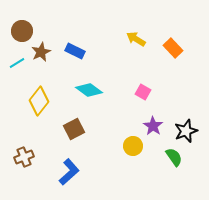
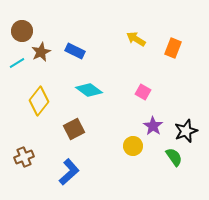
orange rectangle: rotated 66 degrees clockwise
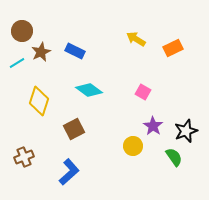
orange rectangle: rotated 42 degrees clockwise
yellow diamond: rotated 20 degrees counterclockwise
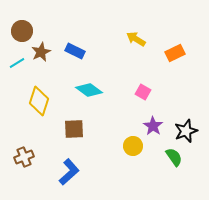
orange rectangle: moved 2 px right, 5 px down
brown square: rotated 25 degrees clockwise
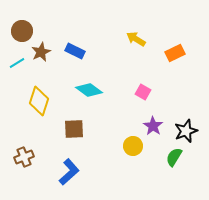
green semicircle: rotated 114 degrees counterclockwise
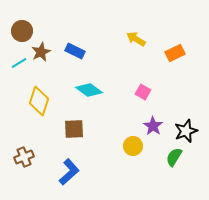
cyan line: moved 2 px right
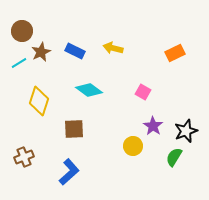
yellow arrow: moved 23 px left, 9 px down; rotated 18 degrees counterclockwise
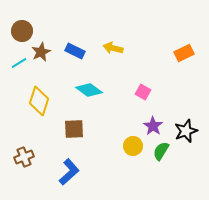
orange rectangle: moved 9 px right
green semicircle: moved 13 px left, 6 px up
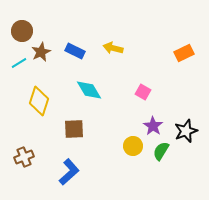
cyan diamond: rotated 24 degrees clockwise
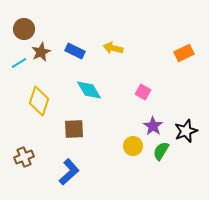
brown circle: moved 2 px right, 2 px up
